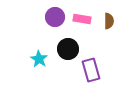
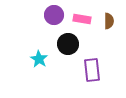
purple circle: moved 1 px left, 2 px up
black circle: moved 5 px up
purple rectangle: moved 1 px right; rotated 10 degrees clockwise
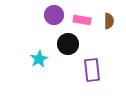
pink rectangle: moved 1 px down
cyan star: rotated 12 degrees clockwise
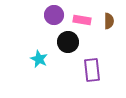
black circle: moved 2 px up
cyan star: rotated 18 degrees counterclockwise
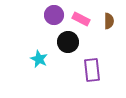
pink rectangle: moved 1 px left, 1 px up; rotated 18 degrees clockwise
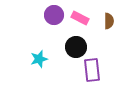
pink rectangle: moved 1 px left, 1 px up
black circle: moved 8 px right, 5 px down
cyan star: rotated 30 degrees clockwise
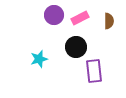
pink rectangle: rotated 54 degrees counterclockwise
purple rectangle: moved 2 px right, 1 px down
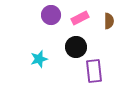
purple circle: moved 3 px left
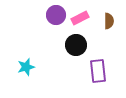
purple circle: moved 5 px right
black circle: moved 2 px up
cyan star: moved 13 px left, 8 px down
purple rectangle: moved 4 px right
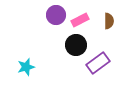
pink rectangle: moved 2 px down
purple rectangle: moved 8 px up; rotated 60 degrees clockwise
